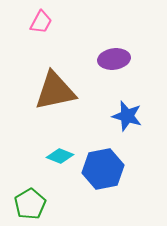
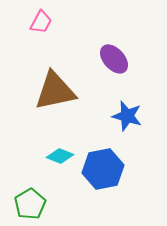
purple ellipse: rotated 56 degrees clockwise
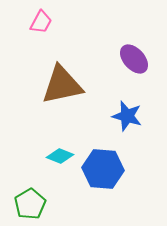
purple ellipse: moved 20 px right
brown triangle: moved 7 px right, 6 px up
blue hexagon: rotated 15 degrees clockwise
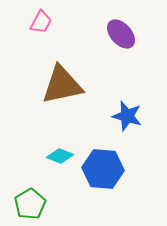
purple ellipse: moved 13 px left, 25 px up
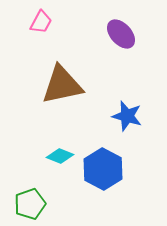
blue hexagon: rotated 24 degrees clockwise
green pentagon: rotated 12 degrees clockwise
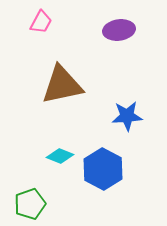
purple ellipse: moved 2 px left, 4 px up; rotated 56 degrees counterclockwise
blue star: rotated 20 degrees counterclockwise
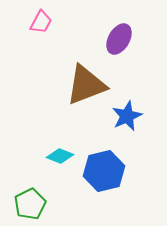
purple ellipse: moved 9 px down; rotated 52 degrees counterclockwise
brown triangle: moved 24 px right; rotated 9 degrees counterclockwise
blue star: rotated 20 degrees counterclockwise
blue hexagon: moved 1 px right, 2 px down; rotated 18 degrees clockwise
green pentagon: rotated 8 degrees counterclockwise
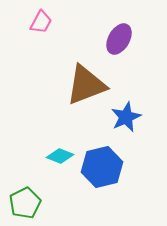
blue star: moved 1 px left, 1 px down
blue hexagon: moved 2 px left, 4 px up
green pentagon: moved 5 px left, 1 px up
